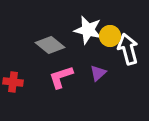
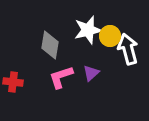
white star: rotated 28 degrees counterclockwise
gray diamond: rotated 60 degrees clockwise
purple triangle: moved 7 px left
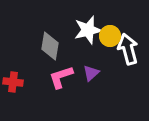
gray diamond: moved 1 px down
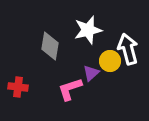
yellow circle: moved 25 px down
pink L-shape: moved 9 px right, 12 px down
red cross: moved 5 px right, 5 px down
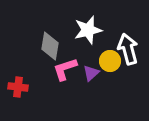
pink L-shape: moved 5 px left, 20 px up
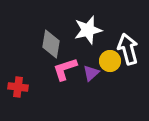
gray diamond: moved 1 px right, 2 px up
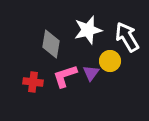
white arrow: moved 1 px left, 12 px up; rotated 16 degrees counterclockwise
pink L-shape: moved 7 px down
purple triangle: rotated 12 degrees counterclockwise
red cross: moved 15 px right, 5 px up
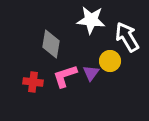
white star: moved 3 px right, 10 px up; rotated 20 degrees clockwise
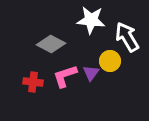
gray diamond: rotated 72 degrees counterclockwise
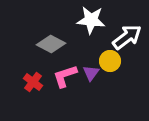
white arrow: rotated 84 degrees clockwise
red cross: rotated 30 degrees clockwise
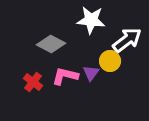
white arrow: moved 3 px down
pink L-shape: rotated 32 degrees clockwise
